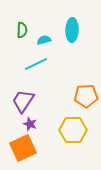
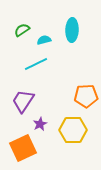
green semicircle: rotated 126 degrees counterclockwise
purple star: moved 10 px right; rotated 24 degrees clockwise
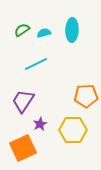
cyan semicircle: moved 7 px up
